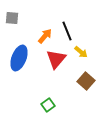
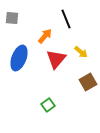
black line: moved 1 px left, 12 px up
brown square: moved 2 px right, 1 px down; rotated 18 degrees clockwise
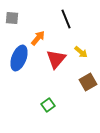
orange arrow: moved 7 px left, 2 px down
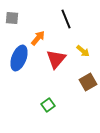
yellow arrow: moved 2 px right, 1 px up
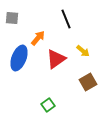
red triangle: rotated 15 degrees clockwise
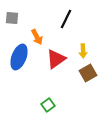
black line: rotated 48 degrees clockwise
orange arrow: moved 1 px left, 1 px up; rotated 112 degrees clockwise
yellow arrow: rotated 48 degrees clockwise
blue ellipse: moved 1 px up
brown square: moved 9 px up
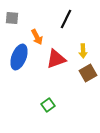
red triangle: rotated 15 degrees clockwise
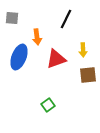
orange arrow: rotated 21 degrees clockwise
yellow arrow: moved 1 px up
brown square: moved 2 px down; rotated 24 degrees clockwise
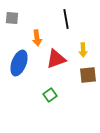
black line: rotated 36 degrees counterclockwise
orange arrow: moved 1 px down
blue ellipse: moved 6 px down
green square: moved 2 px right, 10 px up
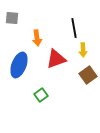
black line: moved 8 px right, 9 px down
blue ellipse: moved 2 px down
brown square: rotated 30 degrees counterclockwise
green square: moved 9 px left
